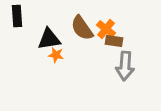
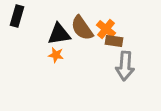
black rectangle: rotated 20 degrees clockwise
black triangle: moved 10 px right, 5 px up
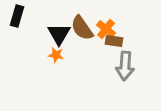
black triangle: rotated 50 degrees counterclockwise
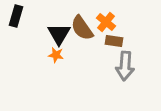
black rectangle: moved 1 px left
orange cross: moved 7 px up
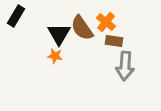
black rectangle: rotated 15 degrees clockwise
orange star: moved 1 px left, 1 px down
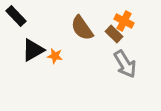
black rectangle: rotated 75 degrees counterclockwise
orange cross: moved 18 px right, 1 px up; rotated 12 degrees counterclockwise
black triangle: moved 26 px left, 16 px down; rotated 30 degrees clockwise
brown rectangle: moved 7 px up; rotated 36 degrees clockwise
gray arrow: moved 2 px up; rotated 36 degrees counterclockwise
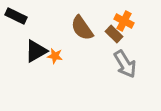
black rectangle: rotated 20 degrees counterclockwise
black triangle: moved 3 px right, 1 px down
